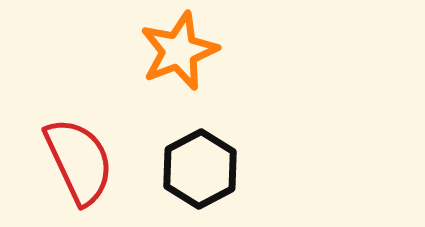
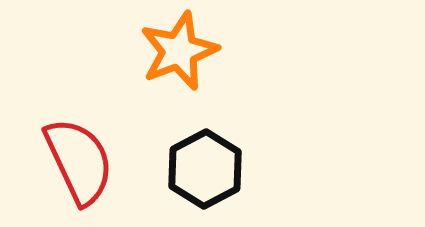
black hexagon: moved 5 px right
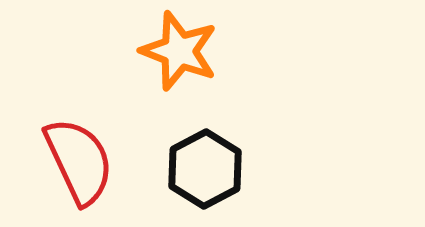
orange star: rotated 30 degrees counterclockwise
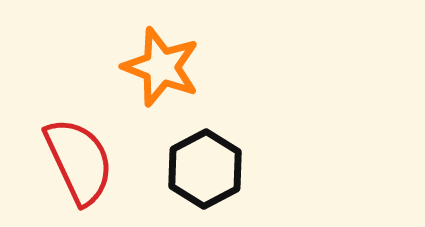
orange star: moved 18 px left, 16 px down
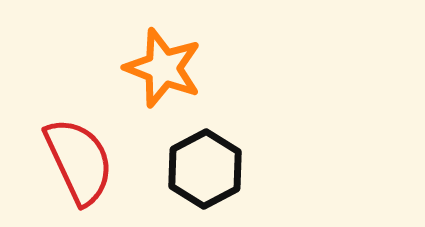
orange star: moved 2 px right, 1 px down
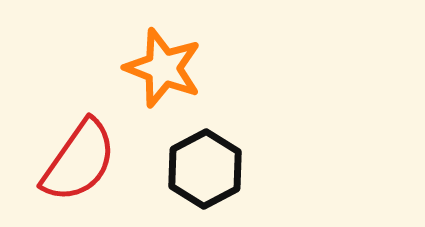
red semicircle: rotated 60 degrees clockwise
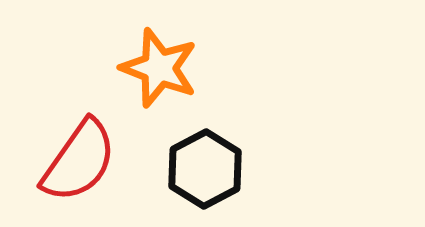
orange star: moved 4 px left
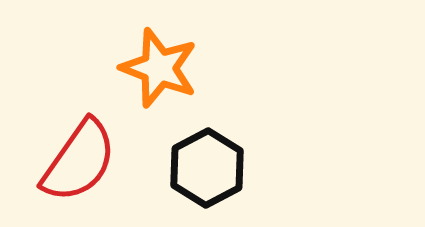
black hexagon: moved 2 px right, 1 px up
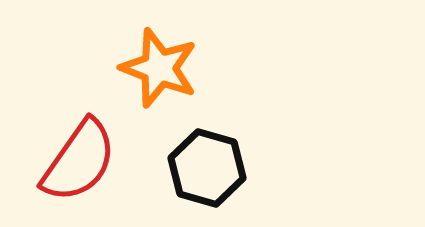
black hexagon: rotated 16 degrees counterclockwise
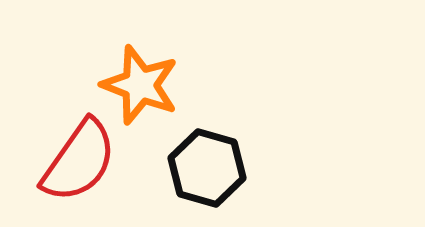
orange star: moved 19 px left, 17 px down
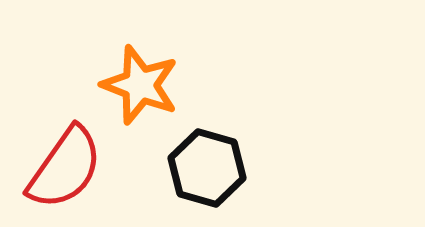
red semicircle: moved 14 px left, 7 px down
